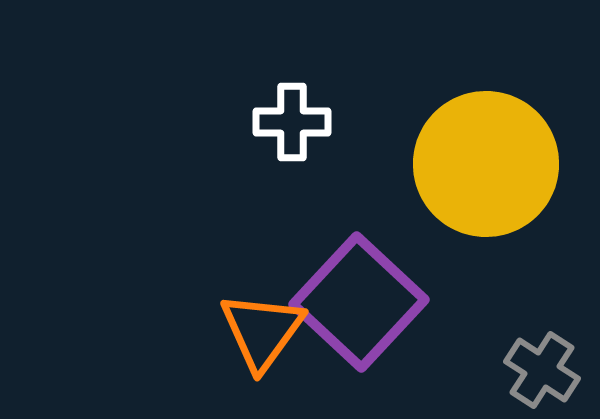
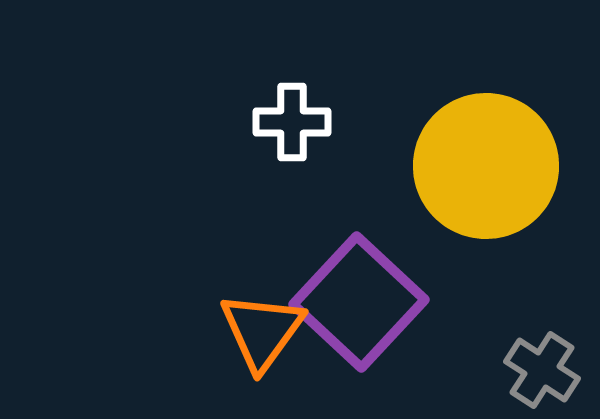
yellow circle: moved 2 px down
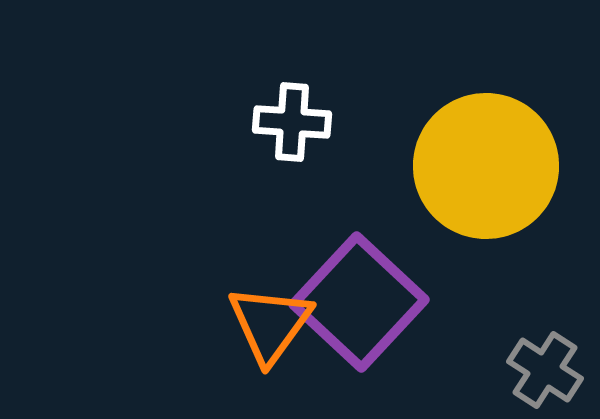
white cross: rotated 4 degrees clockwise
orange triangle: moved 8 px right, 7 px up
gray cross: moved 3 px right
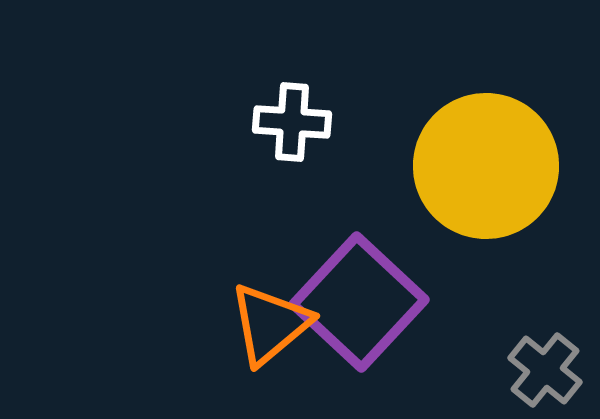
orange triangle: rotated 14 degrees clockwise
gray cross: rotated 6 degrees clockwise
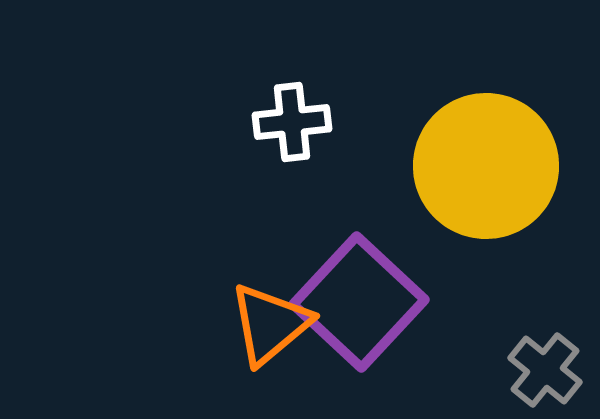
white cross: rotated 10 degrees counterclockwise
